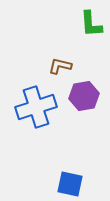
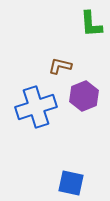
purple hexagon: rotated 12 degrees counterclockwise
blue square: moved 1 px right, 1 px up
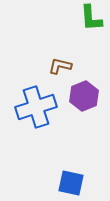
green L-shape: moved 6 px up
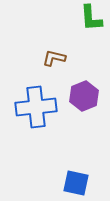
brown L-shape: moved 6 px left, 8 px up
blue cross: rotated 12 degrees clockwise
blue square: moved 5 px right
